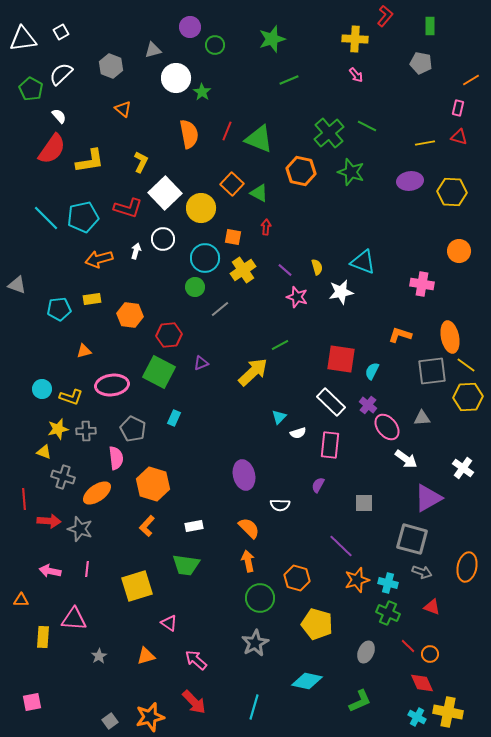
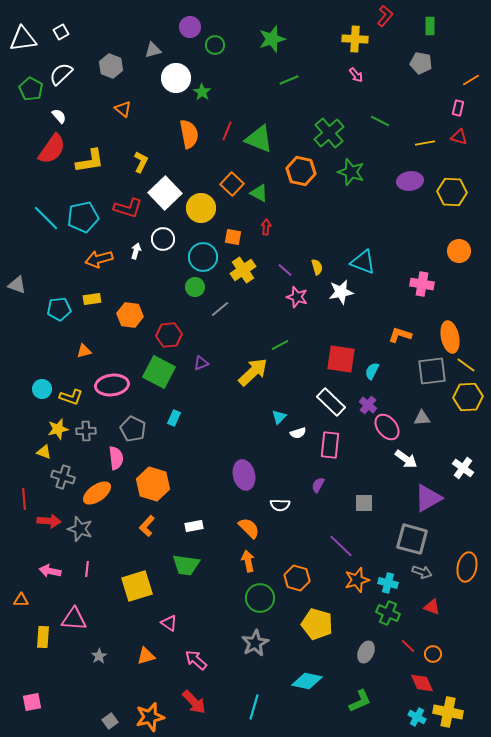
green line at (367, 126): moved 13 px right, 5 px up
cyan circle at (205, 258): moved 2 px left, 1 px up
orange circle at (430, 654): moved 3 px right
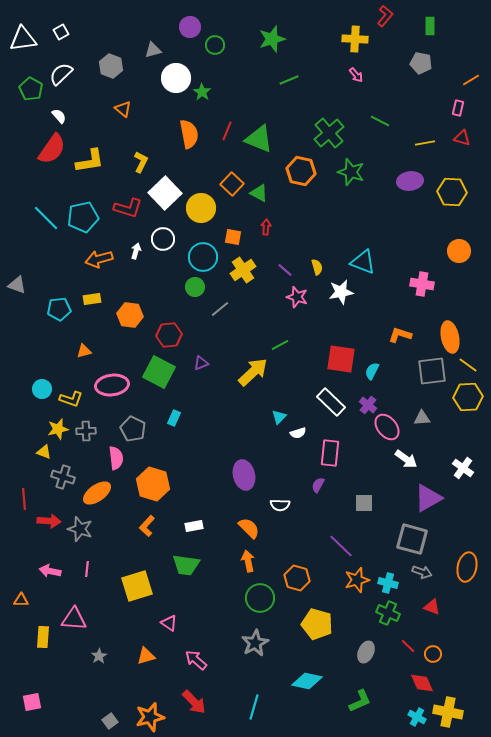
red triangle at (459, 137): moved 3 px right, 1 px down
yellow line at (466, 365): moved 2 px right
yellow L-shape at (71, 397): moved 2 px down
pink rectangle at (330, 445): moved 8 px down
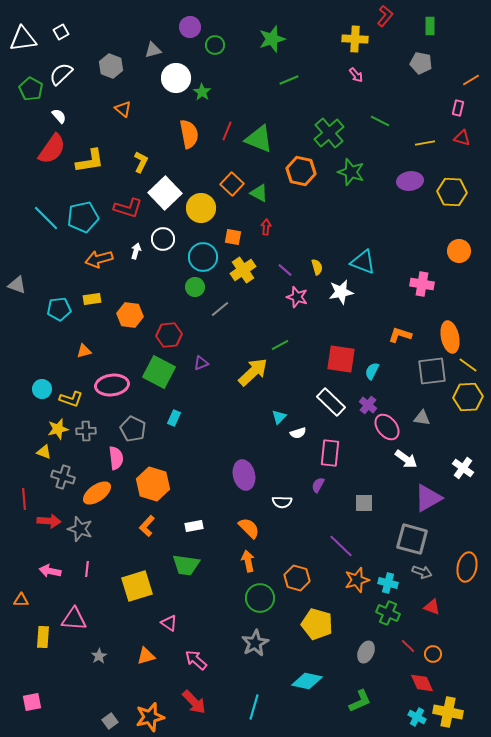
gray triangle at (422, 418): rotated 12 degrees clockwise
white semicircle at (280, 505): moved 2 px right, 3 px up
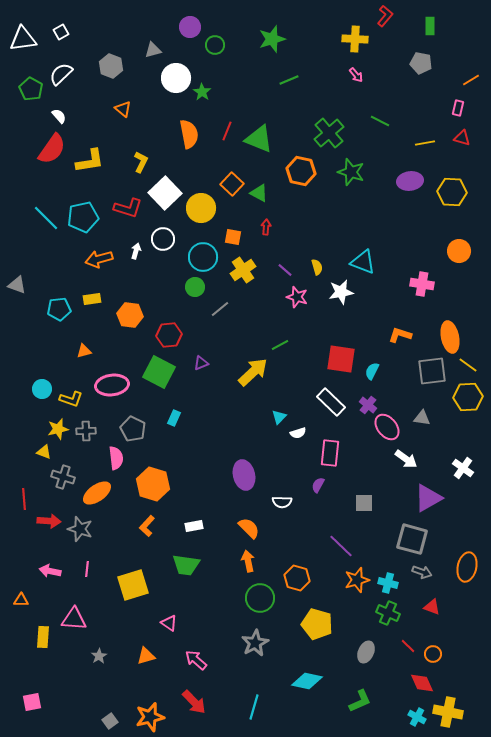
yellow square at (137, 586): moved 4 px left, 1 px up
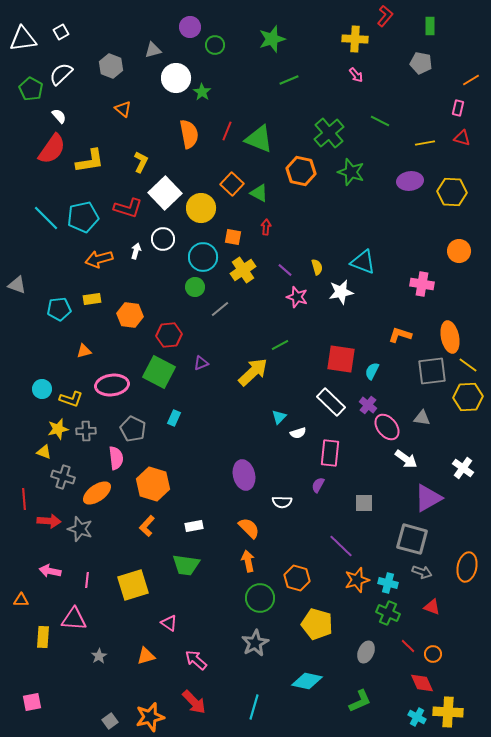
pink line at (87, 569): moved 11 px down
yellow cross at (448, 712): rotated 8 degrees counterclockwise
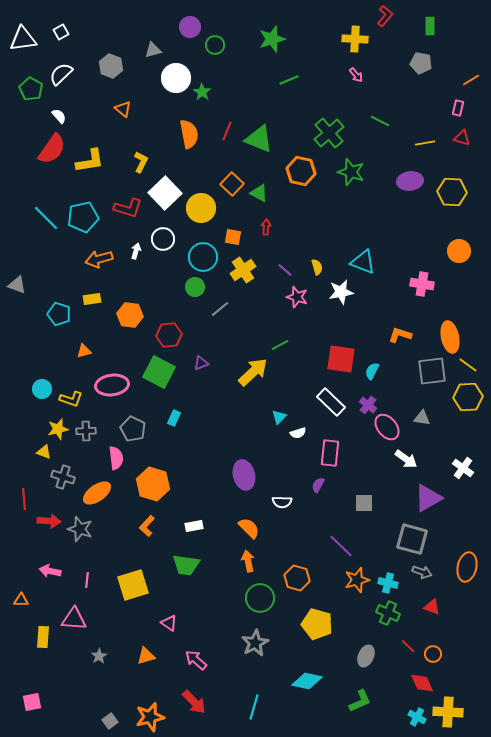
cyan pentagon at (59, 309): moved 5 px down; rotated 25 degrees clockwise
gray ellipse at (366, 652): moved 4 px down
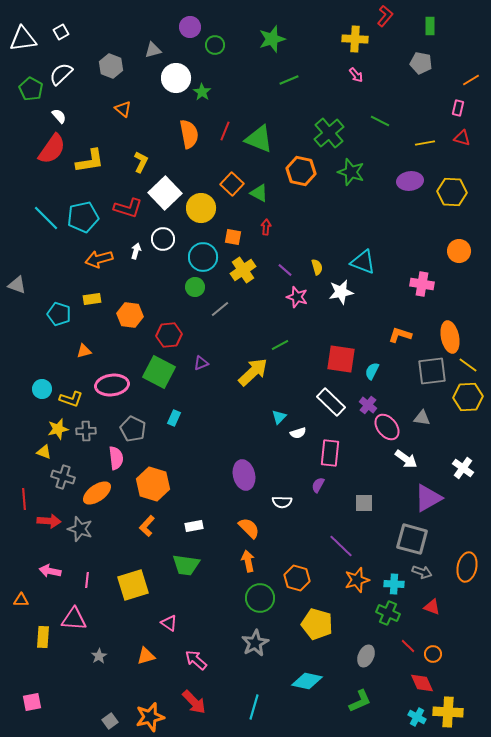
red line at (227, 131): moved 2 px left
cyan cross at (388, 583): moved 6 px right, 1 px down; rotated 12 degrees counterclockwise
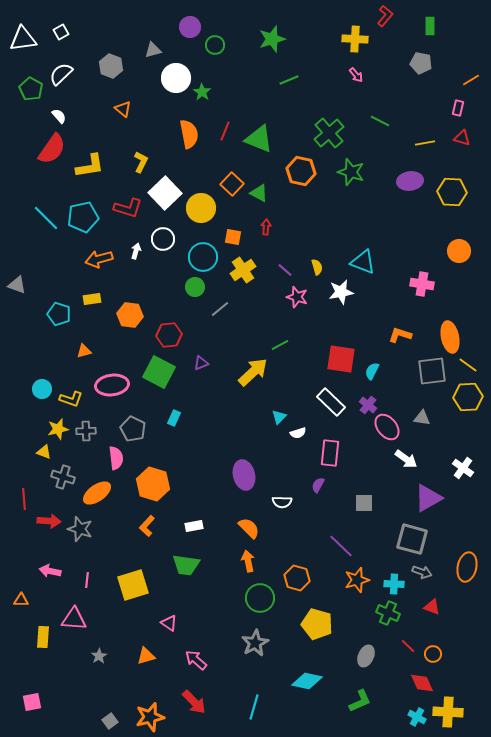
yellow L-shape at (90, 161): moved 5 px down
